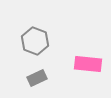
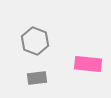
gray rectangle: rotated 18 degrees clockwise
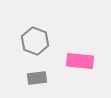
pink rectangle: moved 8 px left, 3 px up
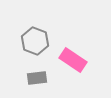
pink rectangle: moved 7 px left, 1 px up; rotated 28 degrees clockwise
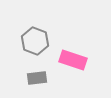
pink rectangle: rotated 16 degrees counterclockwise
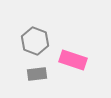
gray rectangle: moved 4 px up
